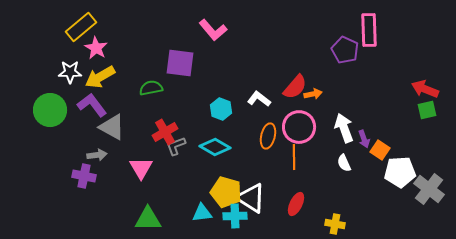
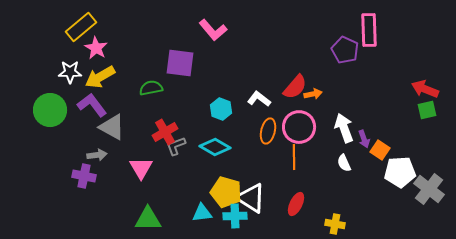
orange ellipse: moved 5 px up
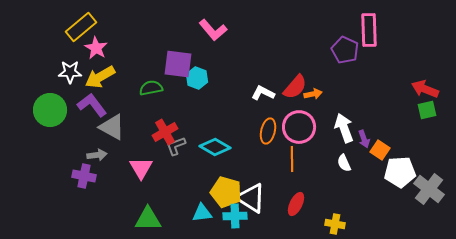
purple square: moved 2 px left, 1 px down
white L-shape: moved 4 px right, 6 px up; rotated 10 degrees counterclockwise
cyan hexagon: moved 24 px left, 31 px up
orange line: moved 2 px left, 2 px down
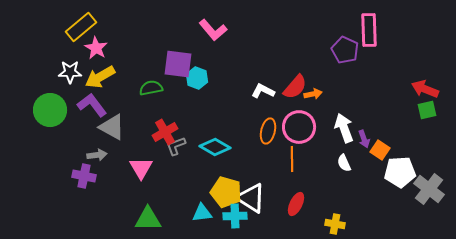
white L-shape: moved 2 px up
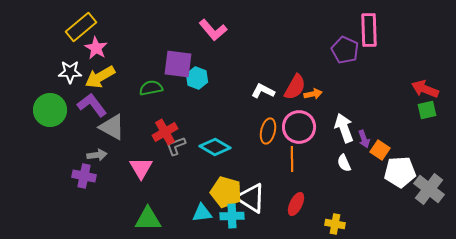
red semicircle: rotated 12 degrees counterclockwise
cyan cross: moved 3 px left
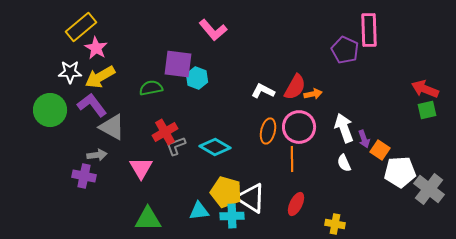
cyan triangle: moved 3 px left, 2 px up
